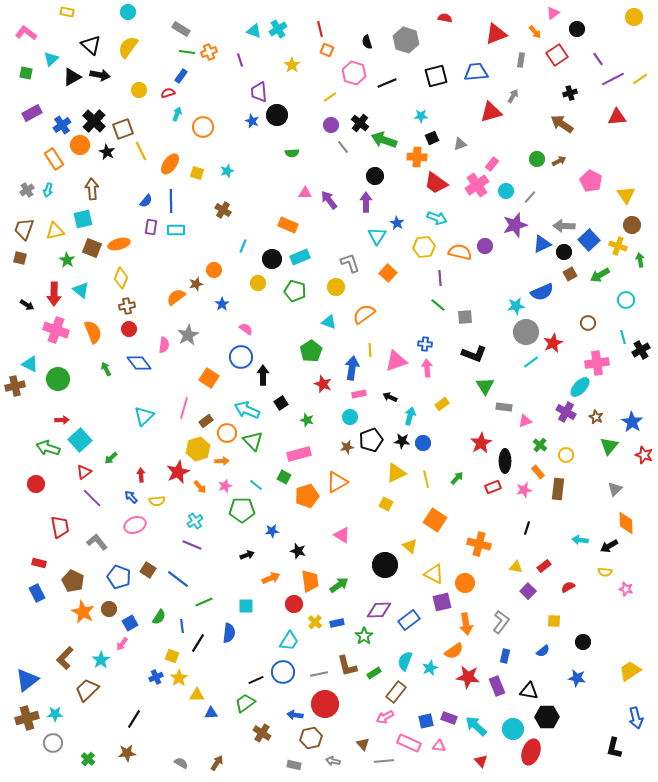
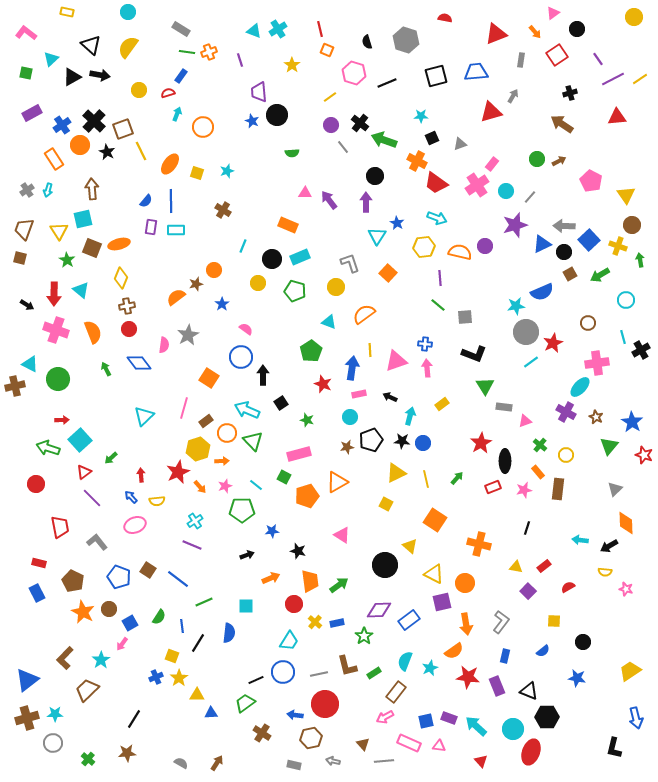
orange cross at (417, 157): moved 4 px down; rotated 24 degrees clockwise
yellow triangle at (55, 231): moved 4 px right; rotated 48 degrees counterclockwise
black triangle at (529, 691): rotated 12 degrees clockwise
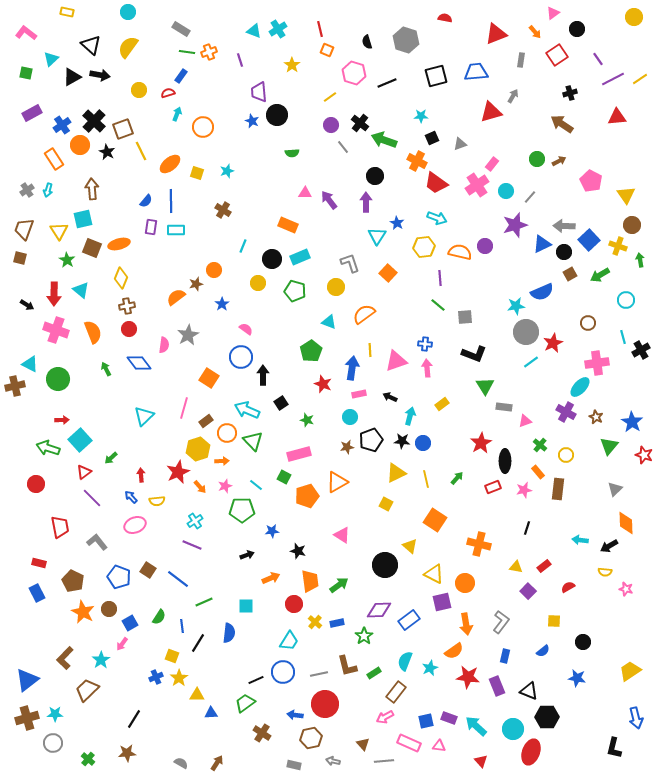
orange ellipse at (170, 164): rotated 15 degrees clockwise
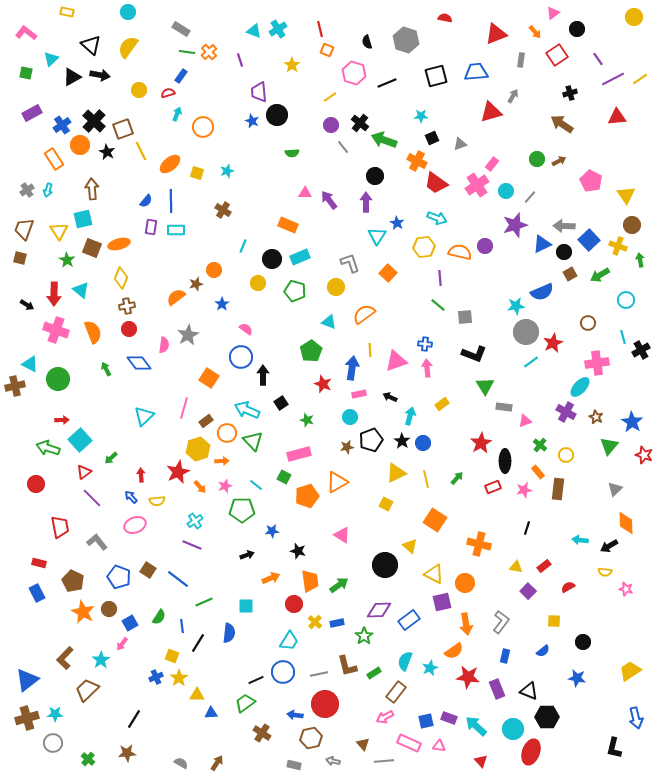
orange cross at (209, 52): rotated 21 degrees counterclockwise
black star at (402, 441): rotated 28 degrees clockwise
purple rectangle at (497, 686): moved 3 px down
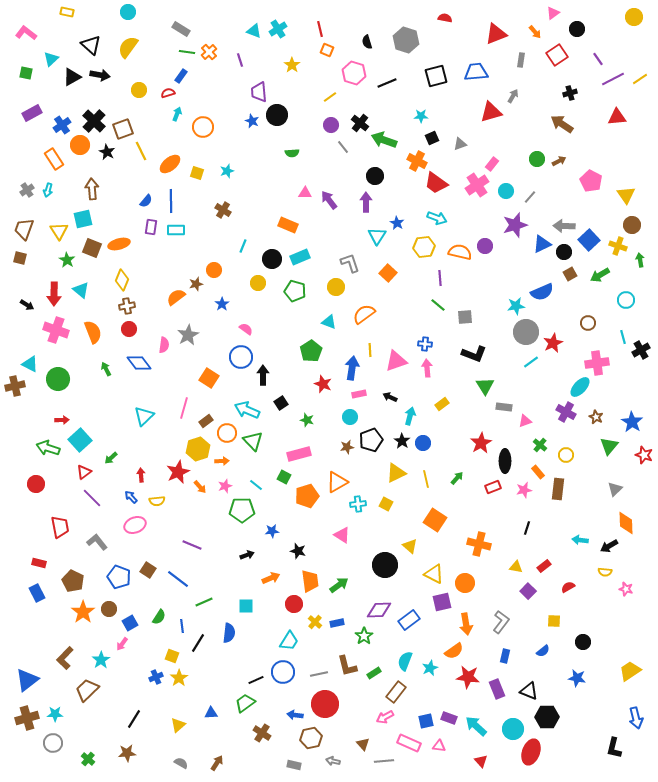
yellow diamond at (121, 278): moved 1 px right, 2 px down
cyan cross at (195, 521): moved 163 px right, 17 px up; rotated 28 degrees clockwise
orange star at (83, 612): rotated 10 degrees clockwise
yellow triangle at (197, 695): moved 19 px left, 30 px down; rotated 42 degrees counterclockwise
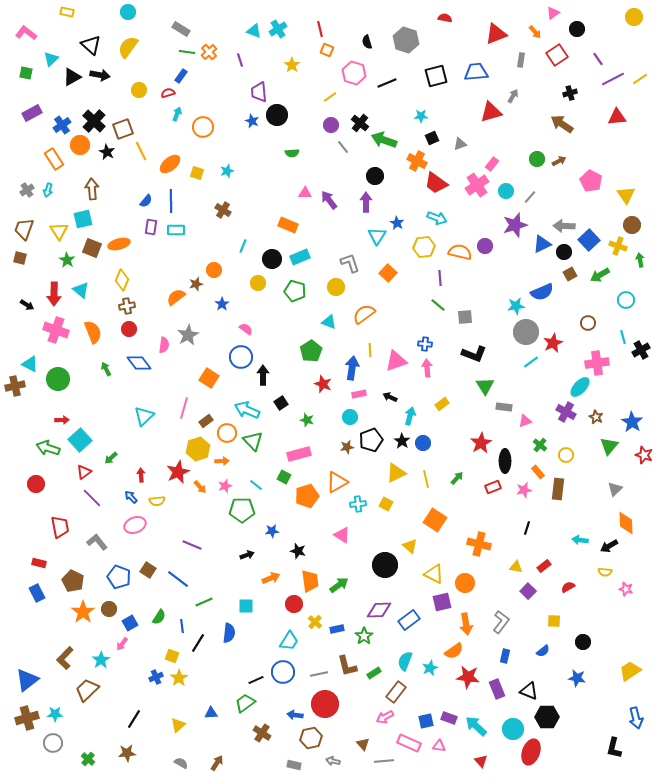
blue rectangle at (337, 623): moved 6 px down
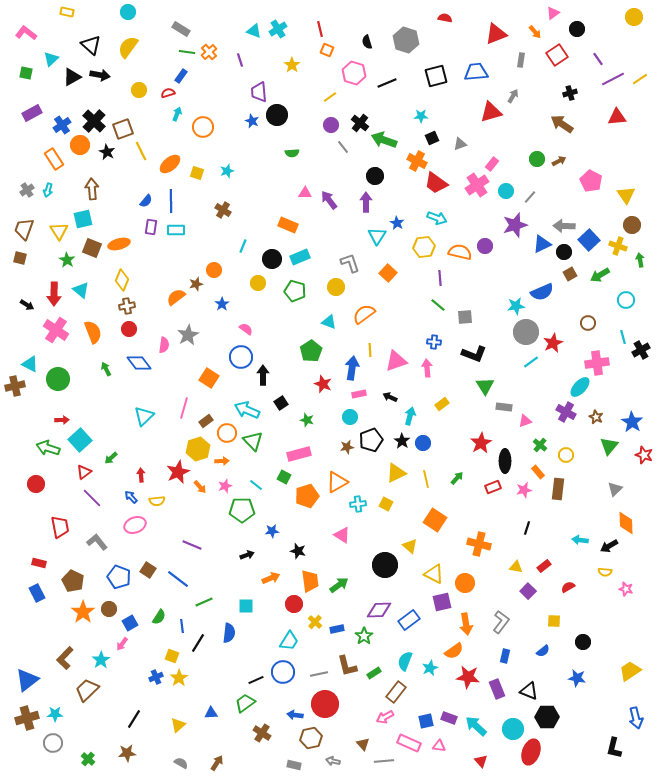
pink cross at (56, 330): rotated 15 degrees clockwise
blue cross at (425, 344): moved 9 px right, 2 px up
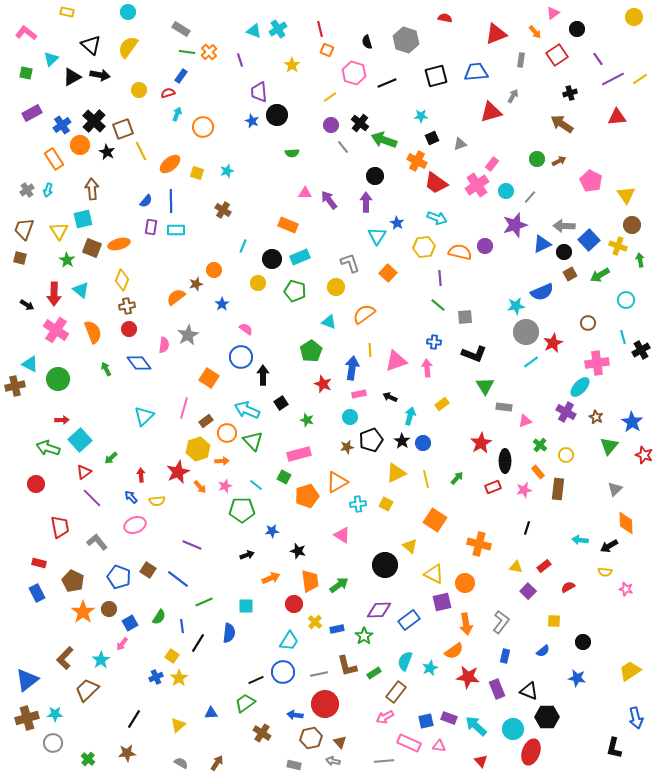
yellow square at (172, 656): rotated 16 degrees clockwise
brown triangle at (363, 744): moved 23 px left, 2 px up
